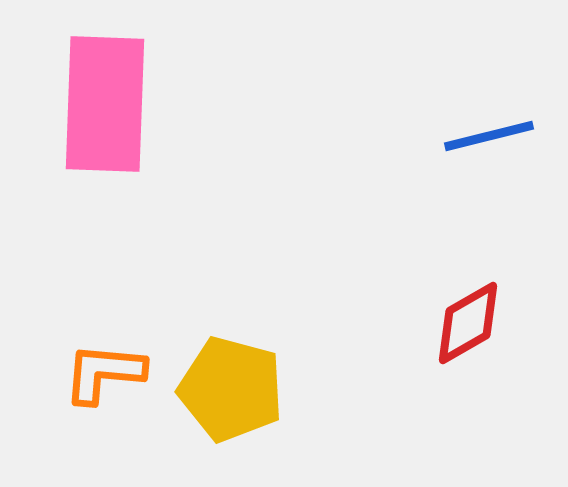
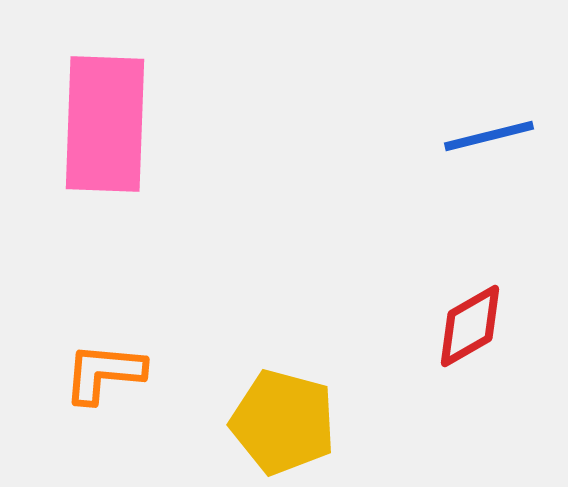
pink rectangle: moved 20 px down
red diamond: moved 2 px right, 3 px down
yellow pentagon: moved 52 px right, 33 px down
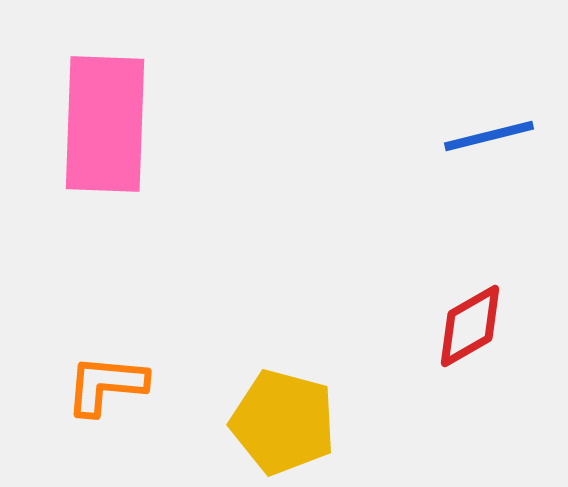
orange L-shape: moved 2 px right, 12 px down
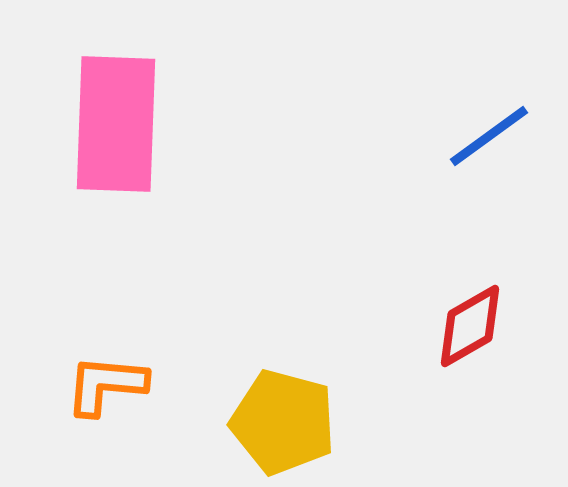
pink rectangle: moved 11 px right
blue line: rotated 22 degrees counterclockwise
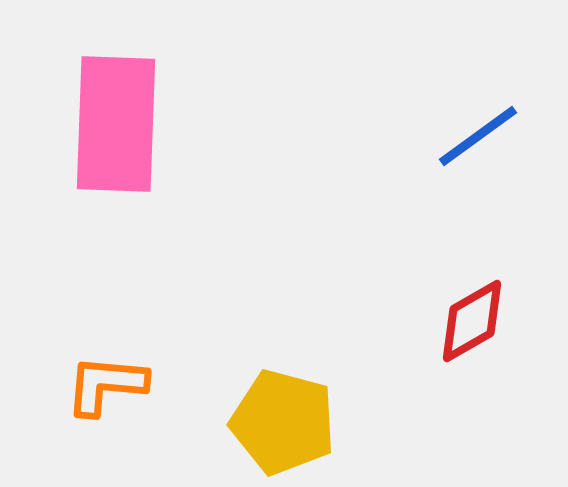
blue line: moved 11 px left
red diamond: moved 2 px right, 5 px up
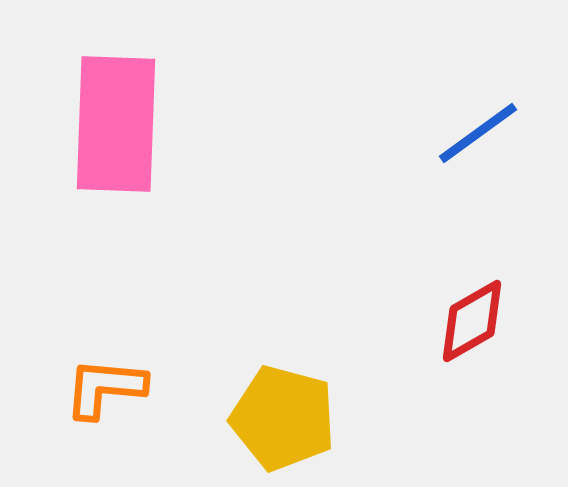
blue line: moved 3 px up
orange L-shape: moved 1 px left, 3 px down
yellow pentagon: moved 4 px up
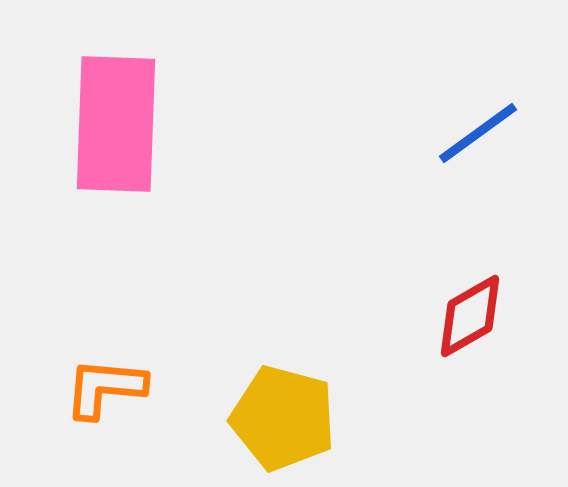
red diamond: moved 2 px left, 5 px up
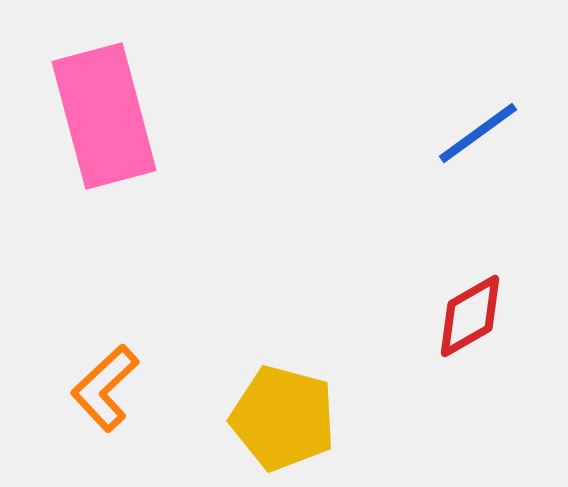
pink rectangle: moved 12 px left, 8 px up; rotated 17 degrees counterclockwise
orange L-shape: rotated 48 degrees counterclockwise
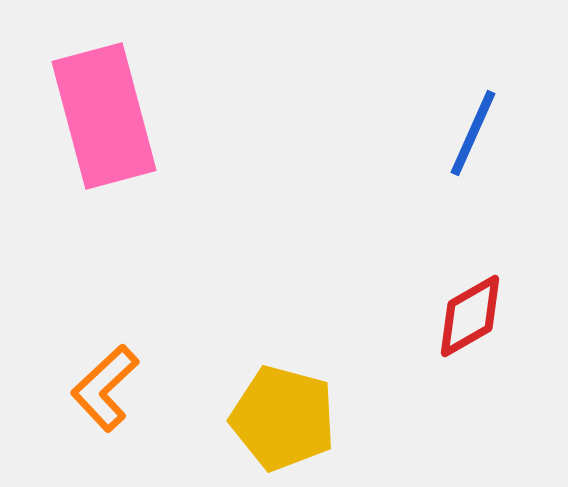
blue line: moved 5 px left; rotated 30 degrees counterclockwise
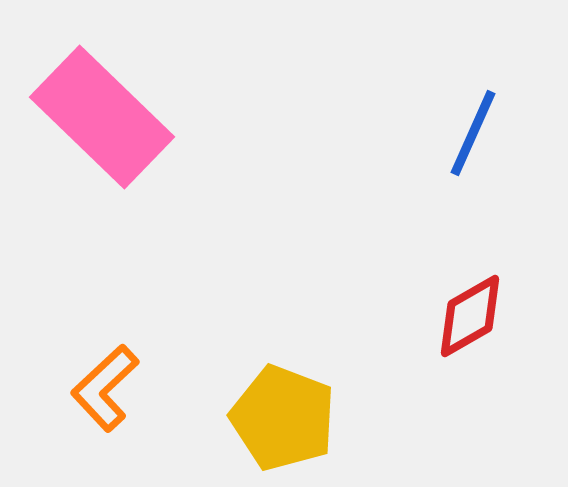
pink rectangle: moved 2 px left, 1 px down; rotated 31 degrees counterclockwise
yellow pentagon: rotated 6 degrees clockwise
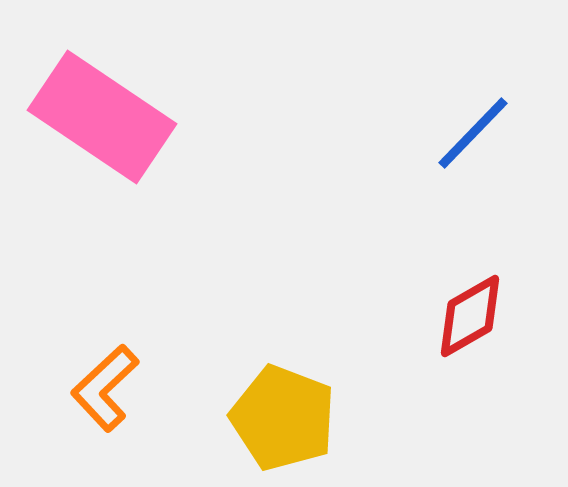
pink rectangle: rotated 10 degrees counterclockwise
blue line: rotated 20 degrees clockwise
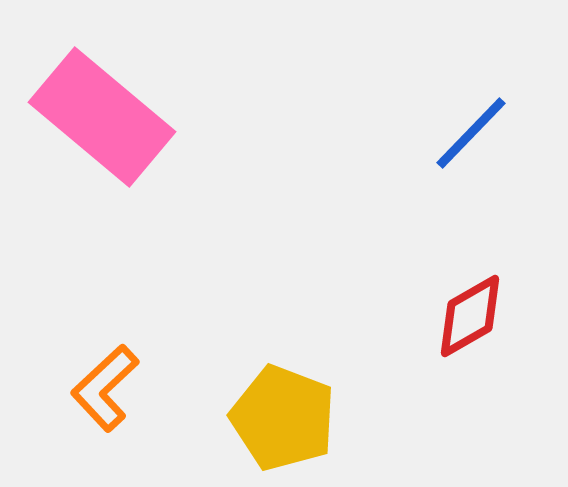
pink rectangle: rotated 6 degrees clockwise
blue line: moved 2 px left
